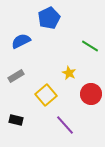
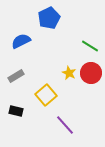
red circle: moved 21 px up
black rectangle: moved 9 px up
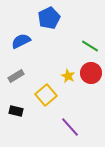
yellow star: moved 1 px left, 3 px down
purple line: moved 5 px right, 2 px down
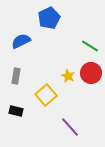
gray rectangle: rotated 49 degrees counterclockwise
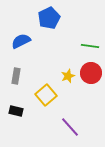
green line: rotated 24 degrees counterclockwise
yellow star: rotated 24 degrees clockwise
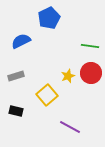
gray rectangle: rotated 63 degrees clockwise
yellow square: moved 1 px right
purple line: rotated 20 degrees counterclockwise
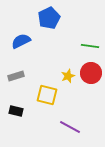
yellow square: rotated 35 degrees counterclockwise
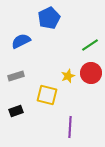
green line: moved 1 px up; rotated 42 degrees counterclockwise
black rectangle: rotated 32 degrees counterclockwise
purple line: rotated 65 degrees clockwise
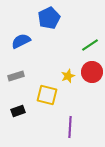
red circle: moved 1 px right, 1 px up
black rectangle: moved 2 px right
